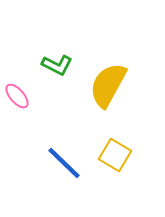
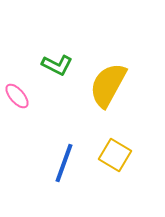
blue line: rotated 66 degrees clockwise
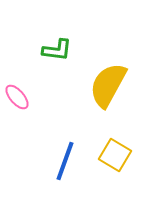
green L-shape: moved 15 px up; rotated 20 degrees counterclockwise
pink ellipse: moved 1 px down
blue line: moved 1 px right, 2 px up
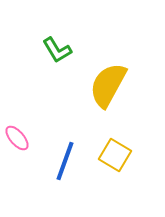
green L-shape: rotated 52 degrees clockwise
pink ellipse: moved 41 px down
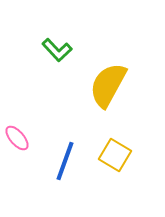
green L-shape: rotated 12 degrees counterclockwise
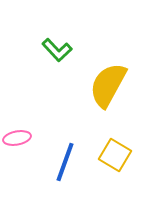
pink ellipse: rotated 60 degrees counterclockwise
blue line: moved 1 px down
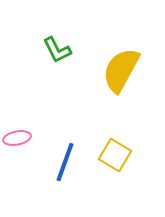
green L-shape: rotated 16 degrees clockwise
yellow semicircle: moved 13 px right, 15 px up
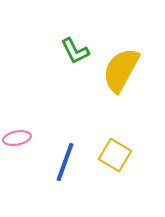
green L-shape: moved 18 px right, 1 px down
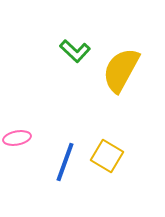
green L-shape: rotated 20 degrees counterclockwise
yellow square: moved 8 px left, 1 px down
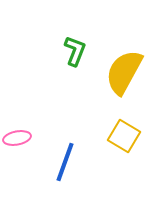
green L-shape: rotated 112 degrees counterclockwise
yellow semicircle: moved 3 px right, 2 px down
yellow square: moved 17 px right, 20 px up
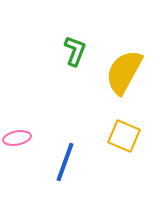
yellow square: rotated 8 degrees counterclockwise
